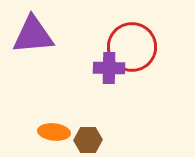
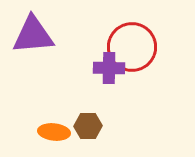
brown hexagon: moved 14 px up
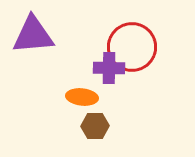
brown hexagon: moved 7 px right
orange ellipse: moved 28 px right, 35 px up
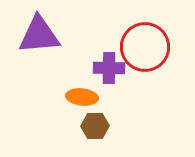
purple triangle: moved 6 px right
red circle: moved 13 px right
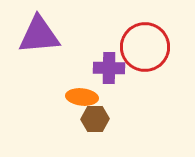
brown hexagon: moved 7 px up
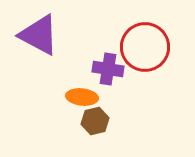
purple triangle: rotated 33 degrees clockwise
purple cross: moved 1 px left, 1 px down; rotated 8 degrees clockwise
brown hexagon: moved 2 px down; rotated 12 degrees counterclockwise
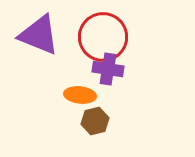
purple triangle: rotated 6 degrees counterclockwise
red circle: moved 42 px left, 10 px up
orange ellipse: moved 2 px left, 2 px up
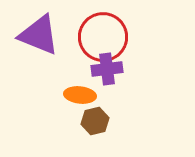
purple cross: moved 1 px left; rotated 16 degrees counterclockwise
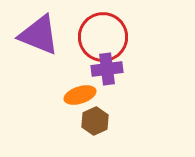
orange ellipse: rotated 24 degrees counterclockwise
brown hexagon: rotated 12 degrees counterclockwise
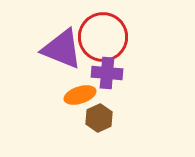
purple triangle: moved 23 px right, 14 px down
purple cross: moved 4 px down; rotated 12 degrees clockwise
brown hexagon: moved 4 px right, 3 px up
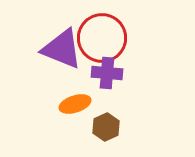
red circle: moved 1 px left, 1 px down
orange ellipse: moved 5 px left, 9 px down
brown hexagon: moved 7 px right, 9 px down
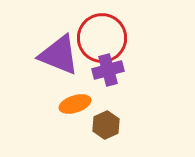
purple triangle: moved 3 px left, 6 px down
purple cross: moved 1 px right, 3 px up; rotated 20 degrees counterclockwise
brown hexagon: moved 2 px up
